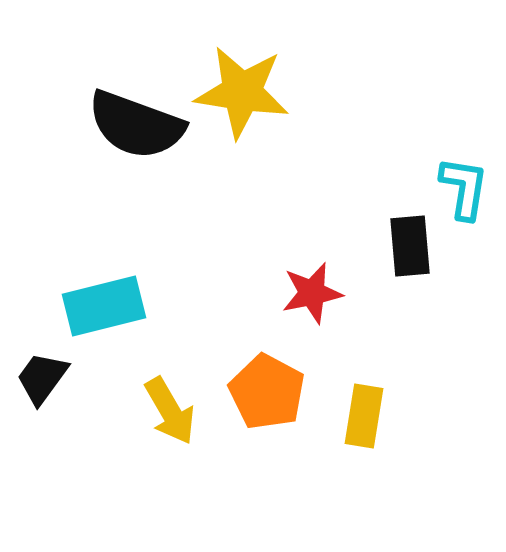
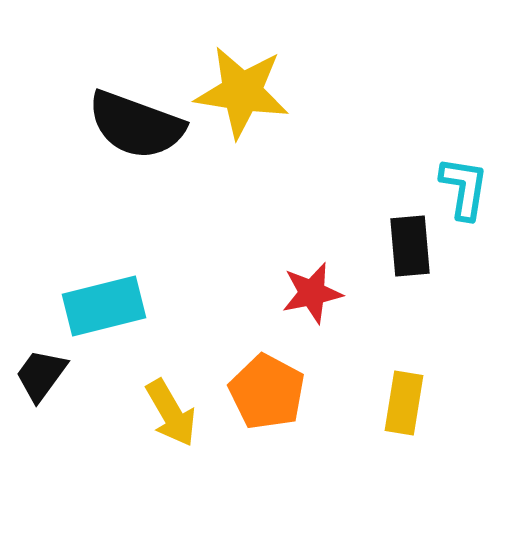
black trapezoid: moved 1 px left, 3 px up
yellow arrow: moved 1 px right, 2 px down
yellow rectangle: moved 40 px right, 13 px up
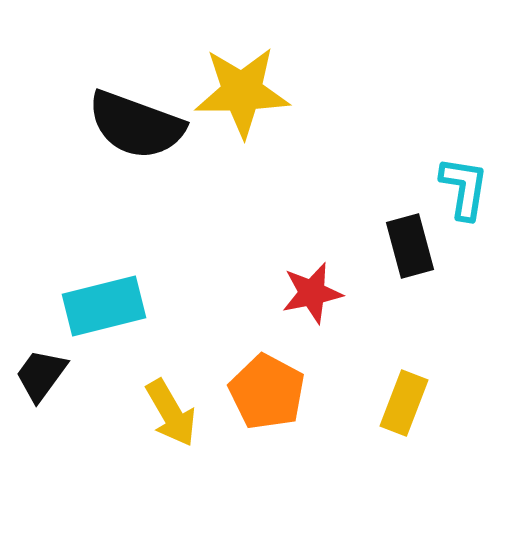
yellow star: rotated 10 degrees counterclockwise
black rectangle: rotated 10 degrees counterclockwise
yellow rectangle: rotated 12 degrees clockwise
